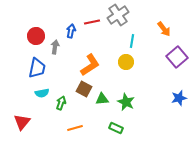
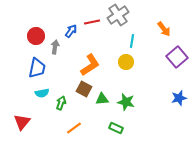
blue arrow: rotated 24 degrees clockwise
green star: rotated 12 degrees counterclockwise
orange line: moved 1 px left; rotated 21 degrees counterclockwise
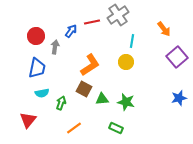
red triangle: moved 6 px right, 2 px up
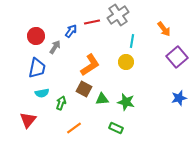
gray arrow: rotated 24 degrees clockwise
